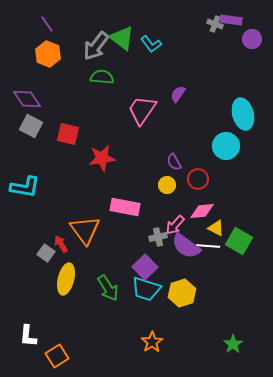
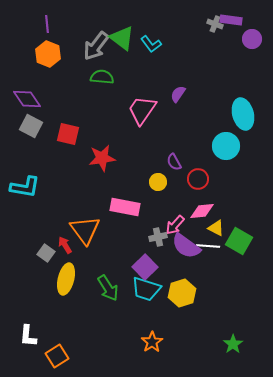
purple line at (47, 24): rotated 30 degrees clockwise
yellow circle at (167, 185): moved 9 px left, 3 px up
red arrow at (61, 244): moved 4 px right, 1 px down
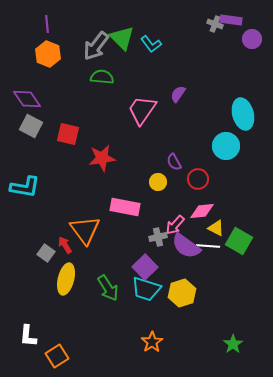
green triangle at (122, 38): rotated 8 degrees clockwise
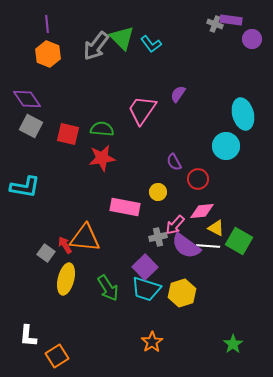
green semicircle at (102, 77): moved 52 px down
yellow circle at (158, 182): moved 10 px down
orange triangle at (85, 230): moved 8 px down; rotated 48 degrees counterclockwise
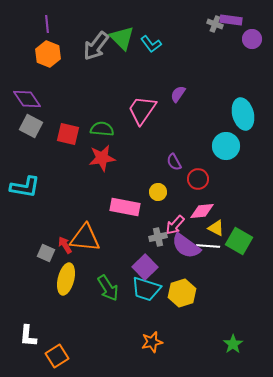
gray square at (46, 253): rotated 12 degrees counterclockwise
orange star at (152, 342): rotated 20 degrees clockwise
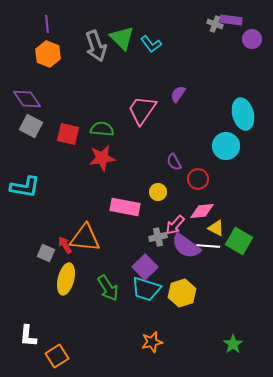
gray arrow at (96, 46): rotated 56 degrees counterclockwise
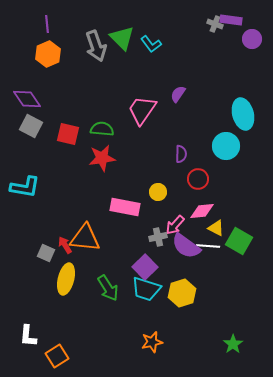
orange hexagon at (48, 54): rotated 15 degrees clockwise
purple semicircle at (174, 162): moved 7 px right, 8 px up; rotated 150 degrees counterclockwise
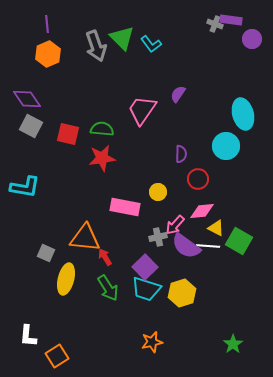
red arrow at (65, 245): moved 40 px right, 12 px down
